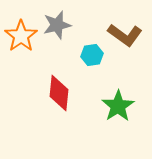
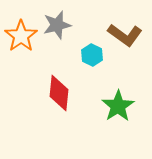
cyan hexagon: rotated 25 degrees counterclockwise
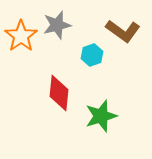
brown L-shape: moved 2 px left, 4 px up
cyan hexagon: rotated 15 degrees clockwise
green star: moved 17 px left, 10 px down; rotated 16 degrees clockwise
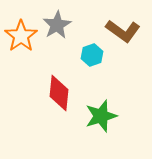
gray star: rotated 16 degrees counterclockwise
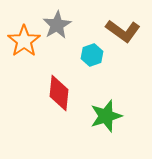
orange star: moved 3 px right, 5 px down
green star: moved 5 px right
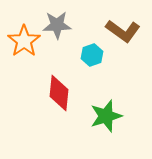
gray star: rotated 28 degrees clockwise
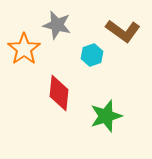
gray star: rotated 16 degrees clockwise
orange star: moved 8 px down
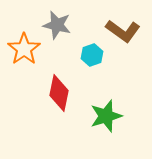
red diamond: rotated 6 degrees clockwise
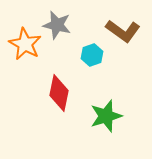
orange star: moved 1 px right, 5 px up; rotated 8 degrees counterclockwise
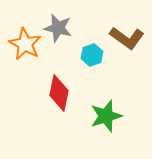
gray star: moved 1 px right, 3 px down
brown L-shape: moved 4 px right, 7 px down
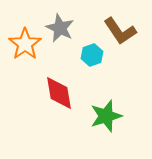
gray star: moved 2 px right; rotated 12 degrees clockwise
brown L-shape: moved 7 px left, 7 px up; rotated 20 degrees clockwise
orange star: rotated 8 degrees clockwise
red diamond: rotated 21 degrees counterclockwise
